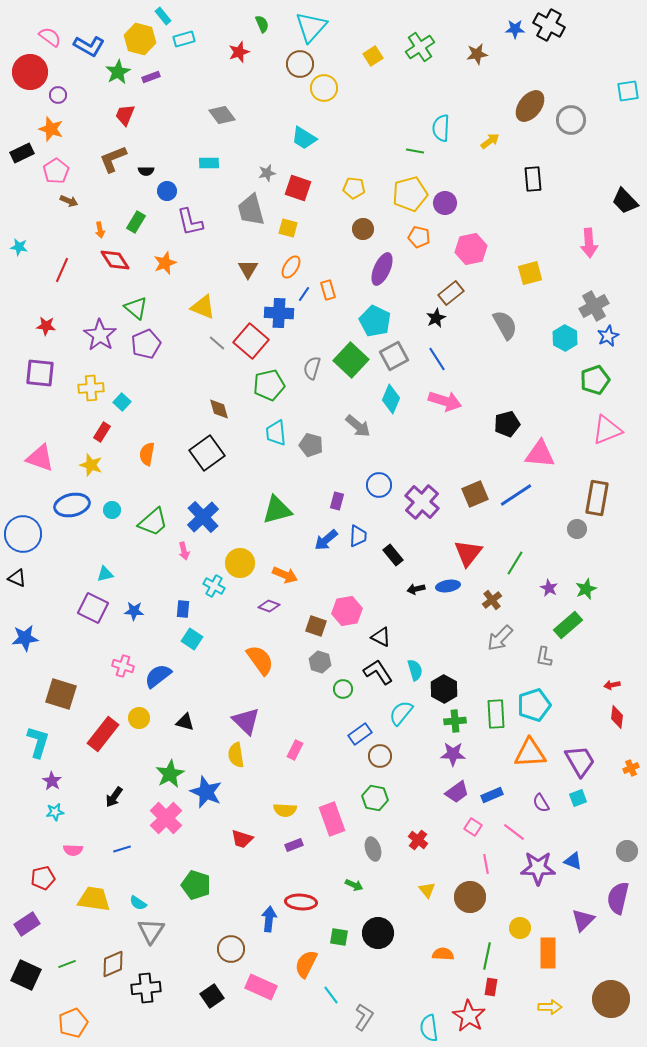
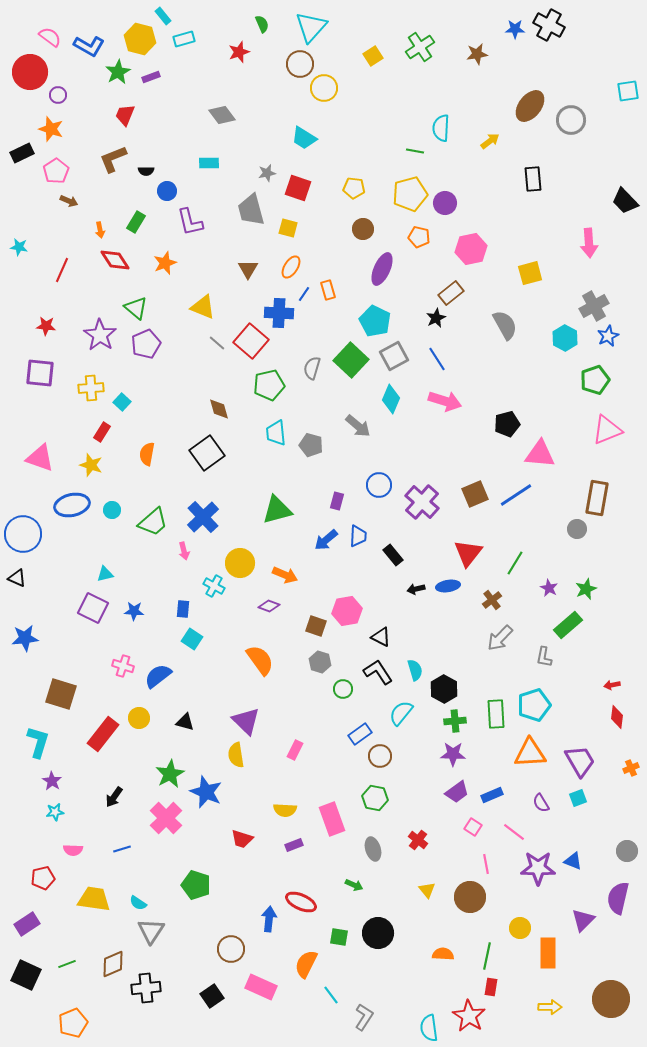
red ellipse at (301, 902): rotated 20 degrees clockwise
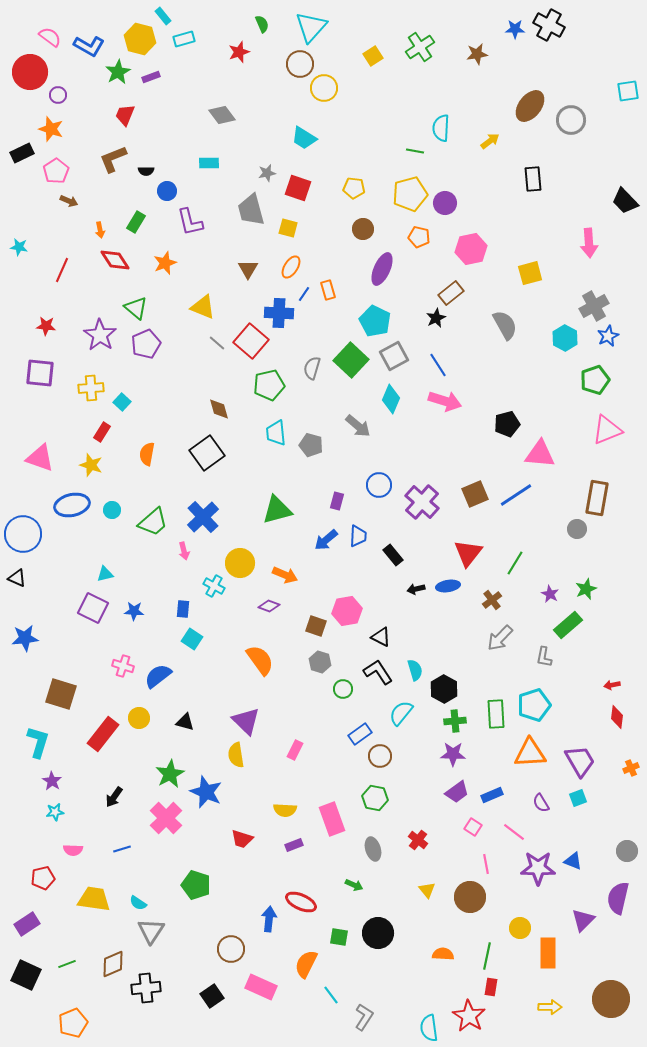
blue line at (437, 359): moved 1 px right, 6 px down
purple star at (549, 588): moved 1 px right, 6 px down
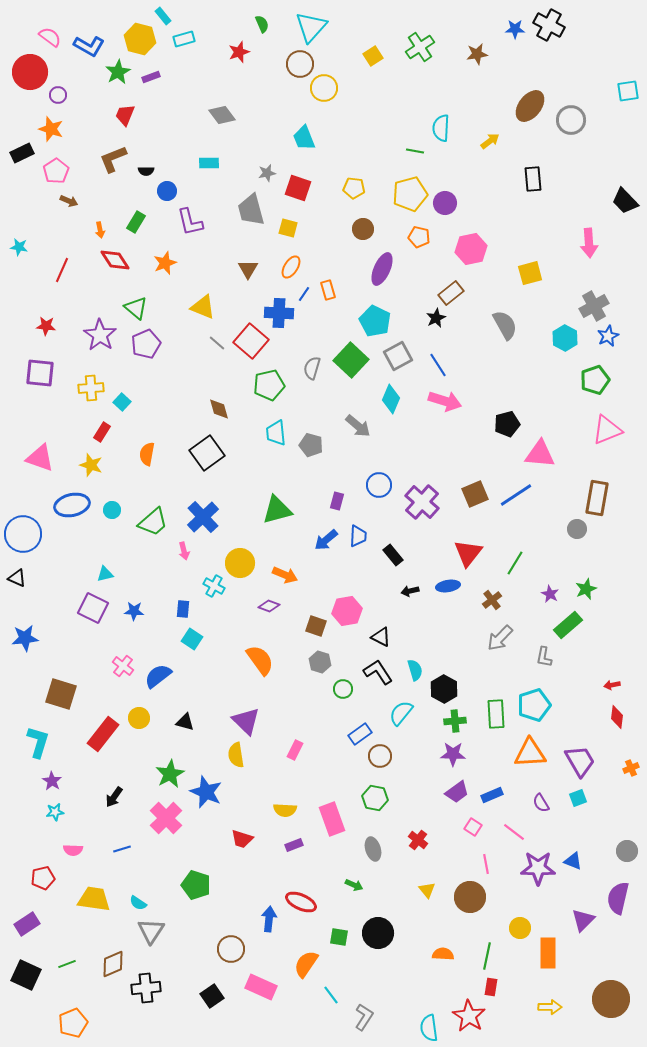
cyan trapezoid at (304, 138): rotated 36 degrees clockwise
gray square at (394, 356): moved 4 px right
black arrow at (416, 589): moved 6 px left, 2 px down
pink cross at (123, 666): rotated 20 degrees clockwise
orange semicircle at (306, 964): rotated 8 degrees clockwise
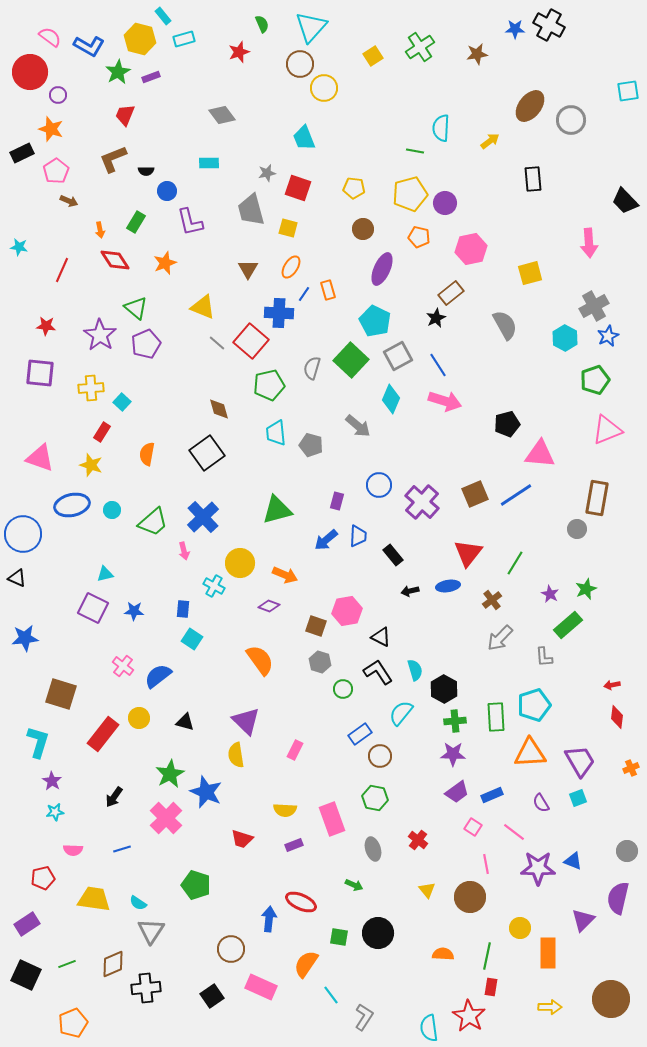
gray L-shape at (544, 657): rotated 15 degrees counterclockwise
green rectangle at (496, 714): moved 3 px down
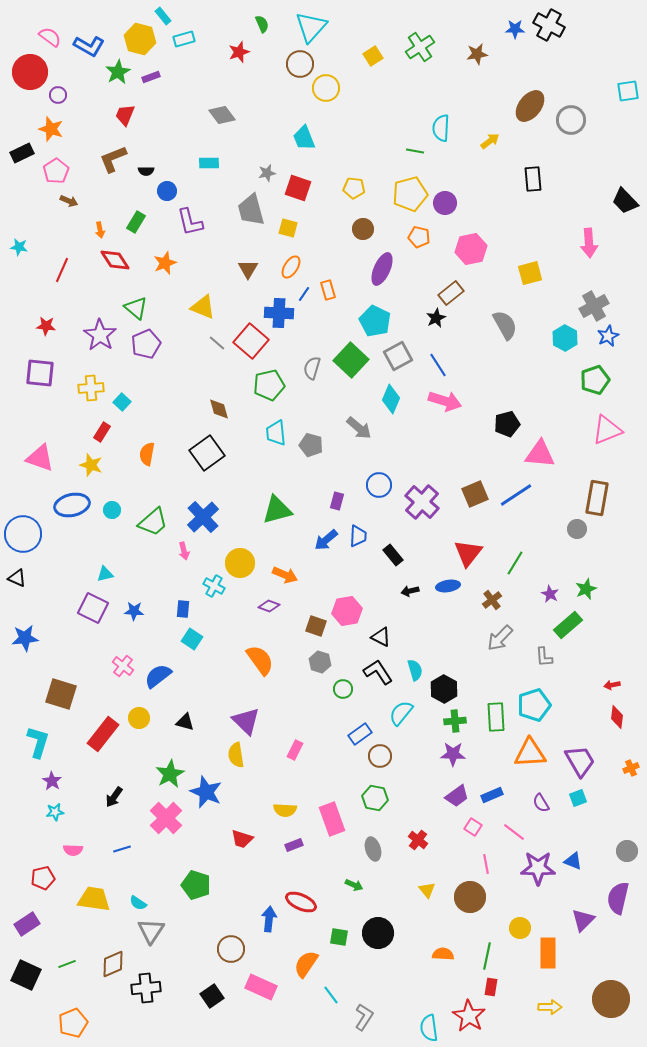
yellow circle at (324, 88): moved 2 px right
gray arrow at (358, 426): moved 1 px right, 2 px down
purple trapezoid at (457, 792): moved 4 px down
